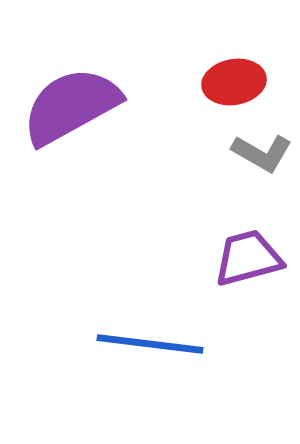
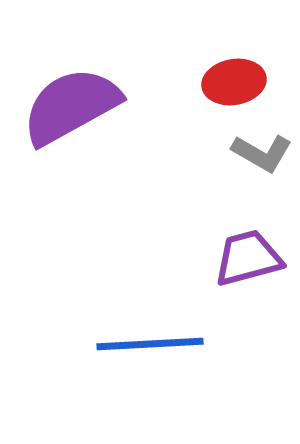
blue line: rotated 10 degrees counterclockwise
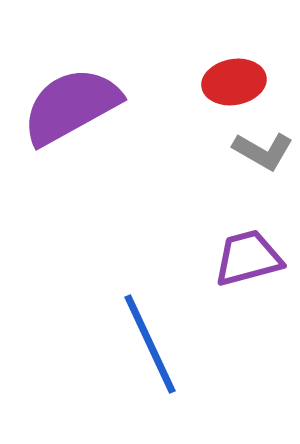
gray L-shape: moved 1 px right, 2 px up
blue line: rotated 68 degrees clockwise
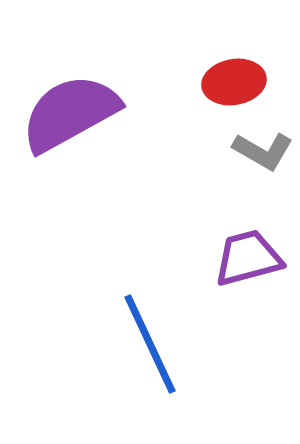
purple semicircle: moved 1 px left, 7 px down
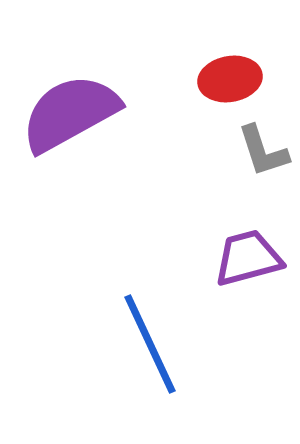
red ellipse: moved 4 px left, 3 px up
gray L-shape: rotated 42 degrees clockwise
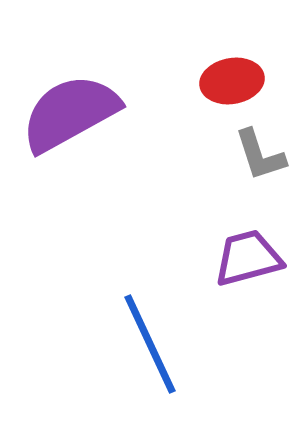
red ellipse: moved 2 px right, 2 px down
gray L-shape: moved 3 px left, 4 px down
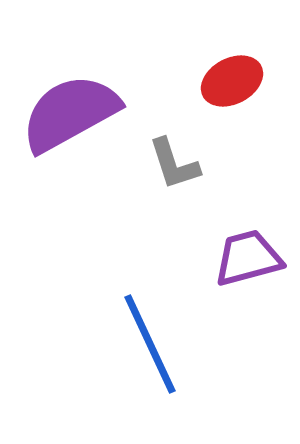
red ellipse: rotated 18 degrees counterclockwise
gray L-shape: moved 86 px left, 9 px down
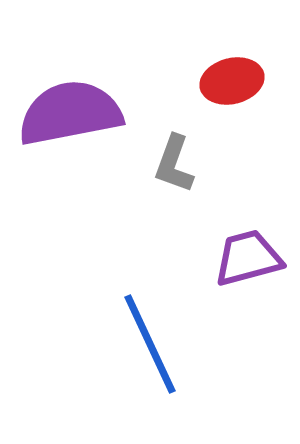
red ellipse: rotated 14 degrees clockwise
purple semicircle: rotated 18 degrees clockwise
gray L-shape: rotated 38 degrees clockwise
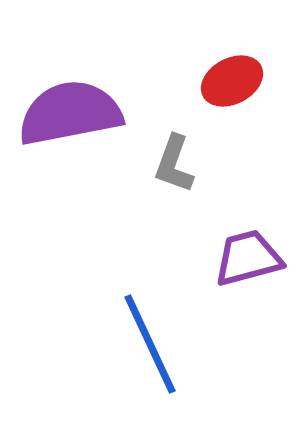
red ellipse: rotated 14 degrees counterclockwise
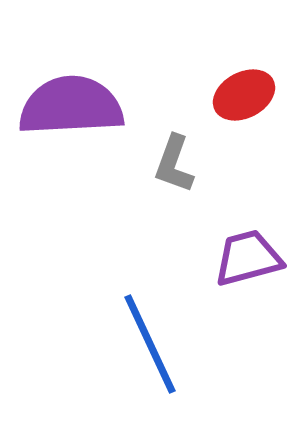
red ellipse: moved 12 px right, 14 px down
purple semicircle: moved 1 px right, 7 px up; rotated 8 degrees clockwise
